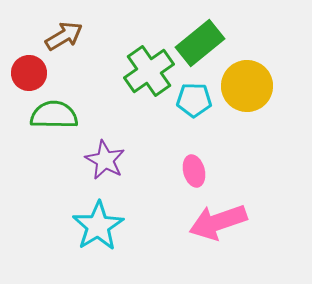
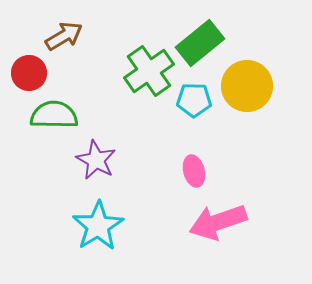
purple star: moved 9 px left
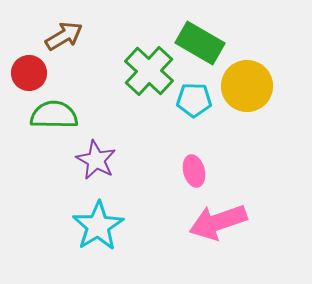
green rectangle: rotated 69 degrees clockwise
green cross: rotated 12 degrees counterclockwise
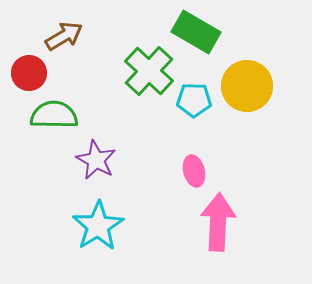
green rectangle: moved 4 px left, 11 px up
pink arrow: rotated 112 degrees clockwise
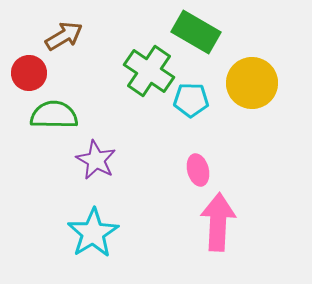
green cross: rotated 9 degrees counterclockwise
yellow circle: moved 5 px right, 3 px up
cyan pentagon: moved 3 px left
pink ellipse: moved 4 px right, 1 px up
cyan star: moved 5 px left, 7 px down
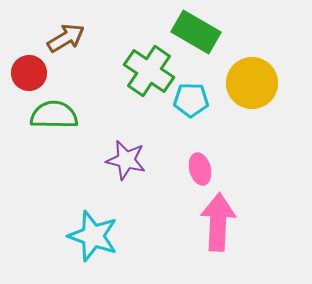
brown arrow: moved 2 px right, 2 px down
purple star: moved 30 px right; rotated 15 degrees counterclockwise
pink ellipse: moved 2 px right, 1 px up
cyan star: moved 3 px down; rotated 21 degrees counterclockwise
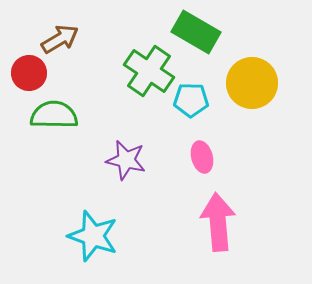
brown arrow: moved 6 px left, 1 px down
pink ellipse: moved 2 px right, 12 px up
pink arrow: rotated 8 degrees counterclockwise
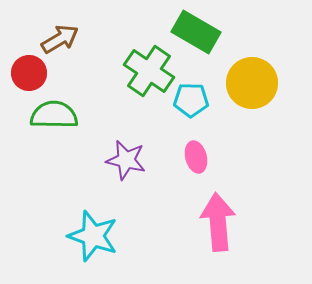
pink ellipse: moved 6 px left
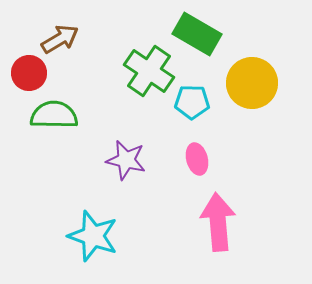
green rectangle: moved 1 px right, 2 px down
cyan pentagon: moved 1 px right, 2 px down
pink ellipse: moved 1 px right, 2 px down
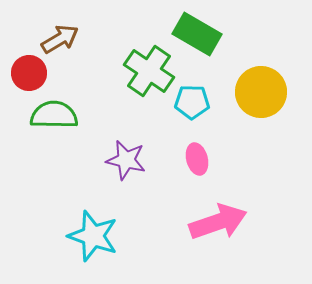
yellow circle: moved 9 px right, 9 px down
pink arrow: rotated 76 degrees clockwise
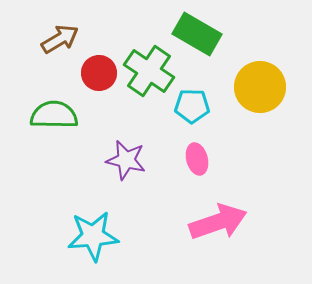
red circle: moved 70 px right
yellow circle: moved 1 px left, 5 px up
cyan pentagon: moved 4 px down
cyan star: rotated 24 degrees counterclockwise
